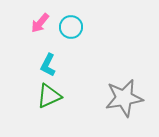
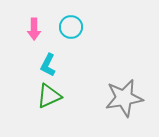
pink arrow: moved 6 px left, 6 px down; rotated 40 degrees counterclockwise
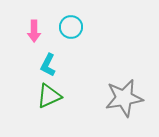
pink arrow: moved 2 px down
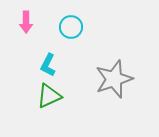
pink arrow: moved 8 px left, 9 px up
gray star: moved 10 px left, 19 px up; rotated 9 degrees counterclockwise
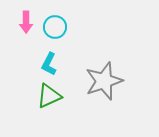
cyan circle: moved 16 px left
cyan L-shape: moved 1 px right, 1 px up
gray star: moved 10 px left, 2 px down
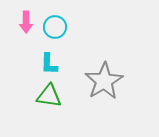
cyan L-shape: rotated 25 degrees counterclockwise
gray star: rotated 12 degrees counterclockwise
green triangle: rotated 32 degrees clockwise
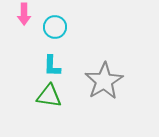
pink arrow: moved 2 px left, 8 px up
cyan L-shape: moved 3 px right, 2 px down
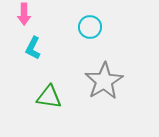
cyan circle: moved 35 px right
cyan L-shape: moved 19 px left, 18 px up; rotated 25 degrees clockwise
green triangle: moved 1 px down
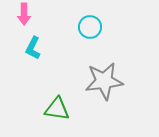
gray star: rotated 24 degrees clockwise
green triangle: moved 8 px right, 12 px down
